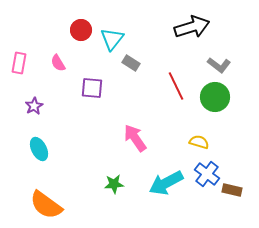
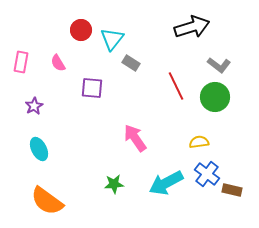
pink rectangle: moved 2 px right, 1 px up
yellow semicircle: rotated 24 degrees counterclockwise
orange semicircle: moved 1 px right, 4 px up
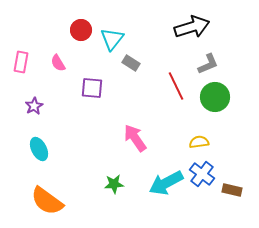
gray L-shape: moved 11 px left, 1 px up; rotated 60 degrees counterclockwise
blue cross: moved 5 px left
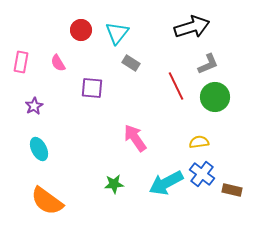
cyan triangle: moved 5 px right, 6 px up
